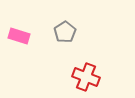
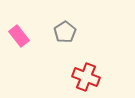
pink rectangle: rotated 35 degrees clockwise
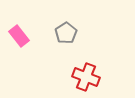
gray pentagon: moved 1 px right, 1 px down
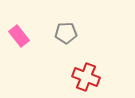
gray pentagon: rotated 30 degrees clockwise
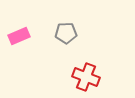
pink rectangle: rotated 75 degrees counterclockwise
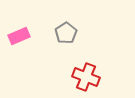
gray pentagon: rotated 30 degrees counterclockwise
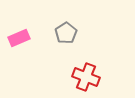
pink rectangle: moved 2 px down
